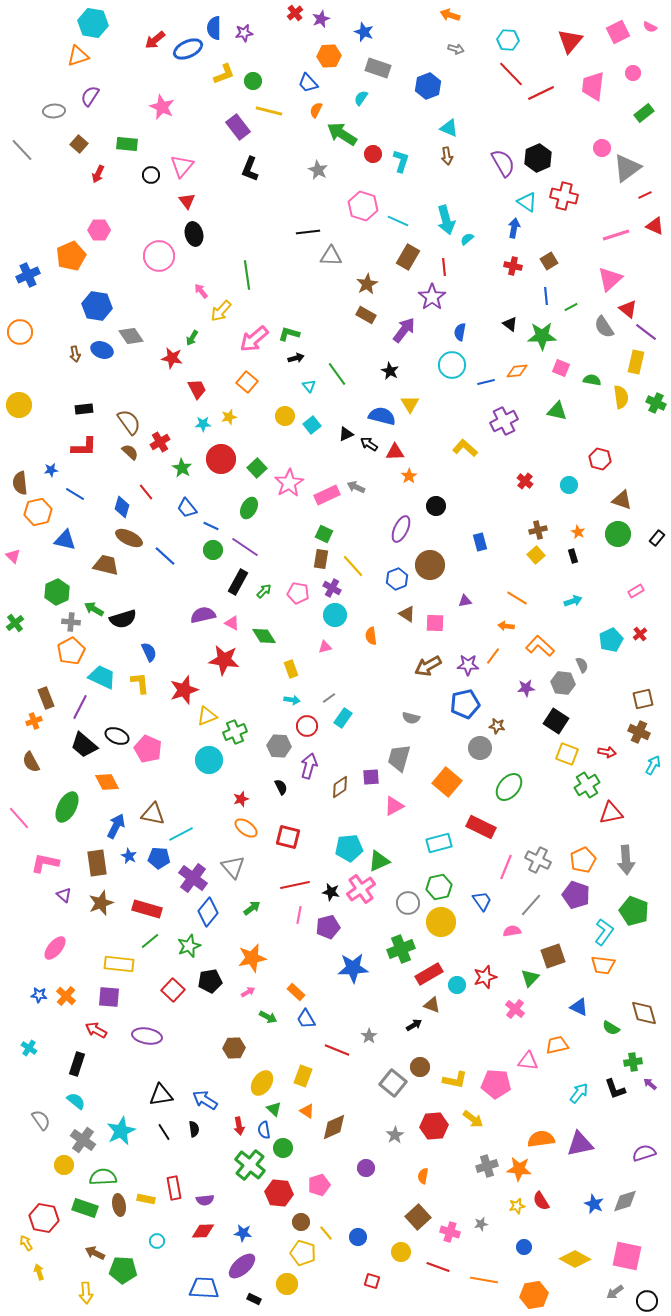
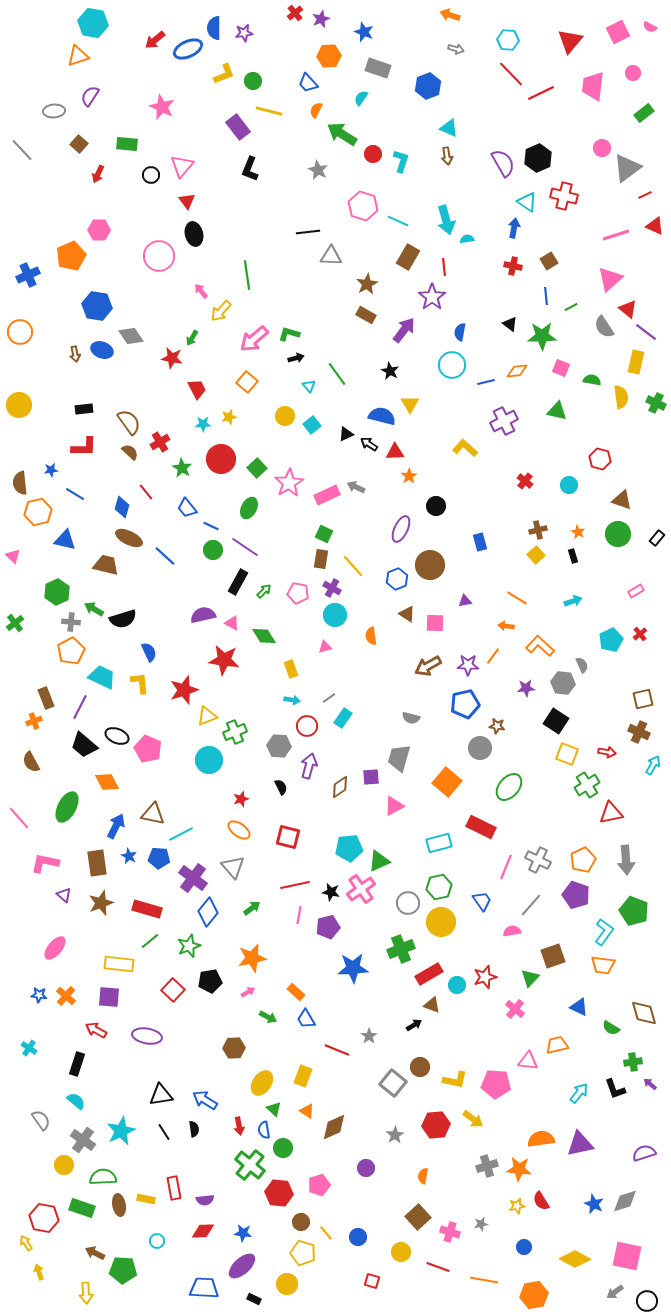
cyan semicircle at (467, 239): rotated 32 degrees clockwise
orange ellipse at (246, 828): moved 7 px left, 2 px down
red hexagon at (434, 1126): moved 2 px right, 1 px up
green rectangle at (85, 1208): moved 3 px left
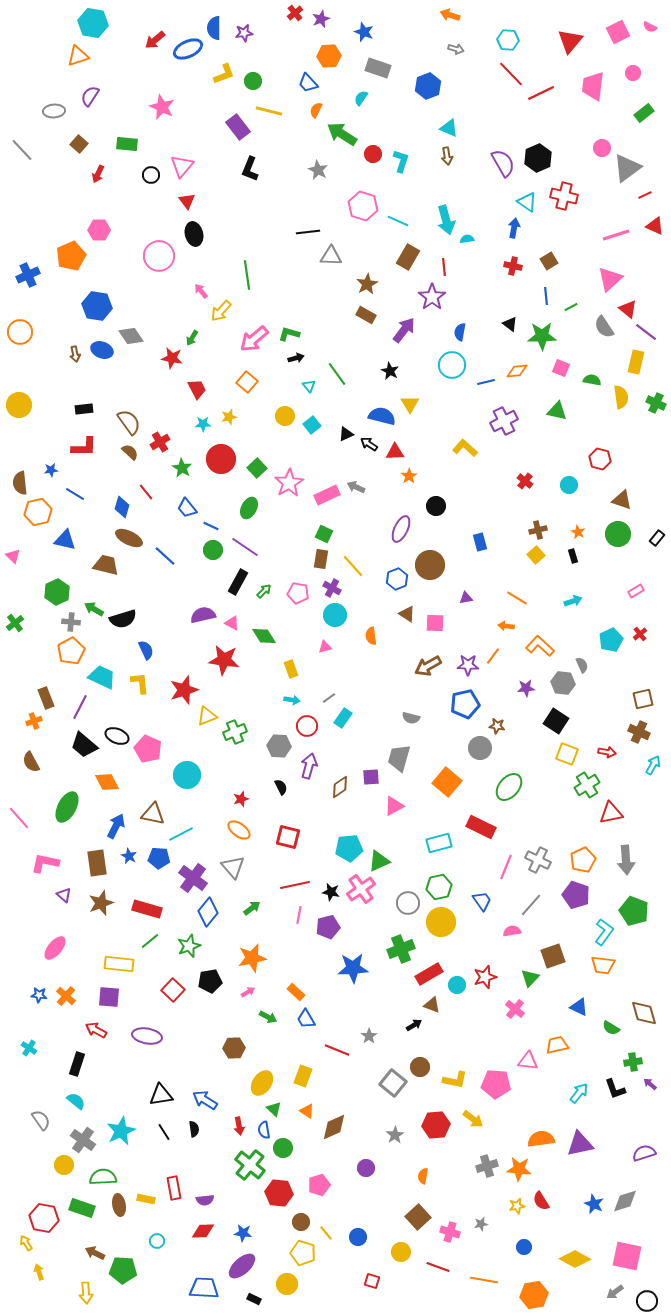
purple triangle at (465, 601): moved 1 px right, 3 px up
blue semicircle at (149, 652): moved 3 px left, 2 px up
cyan circle at (209, 760): moved 22 px left, 15 px down
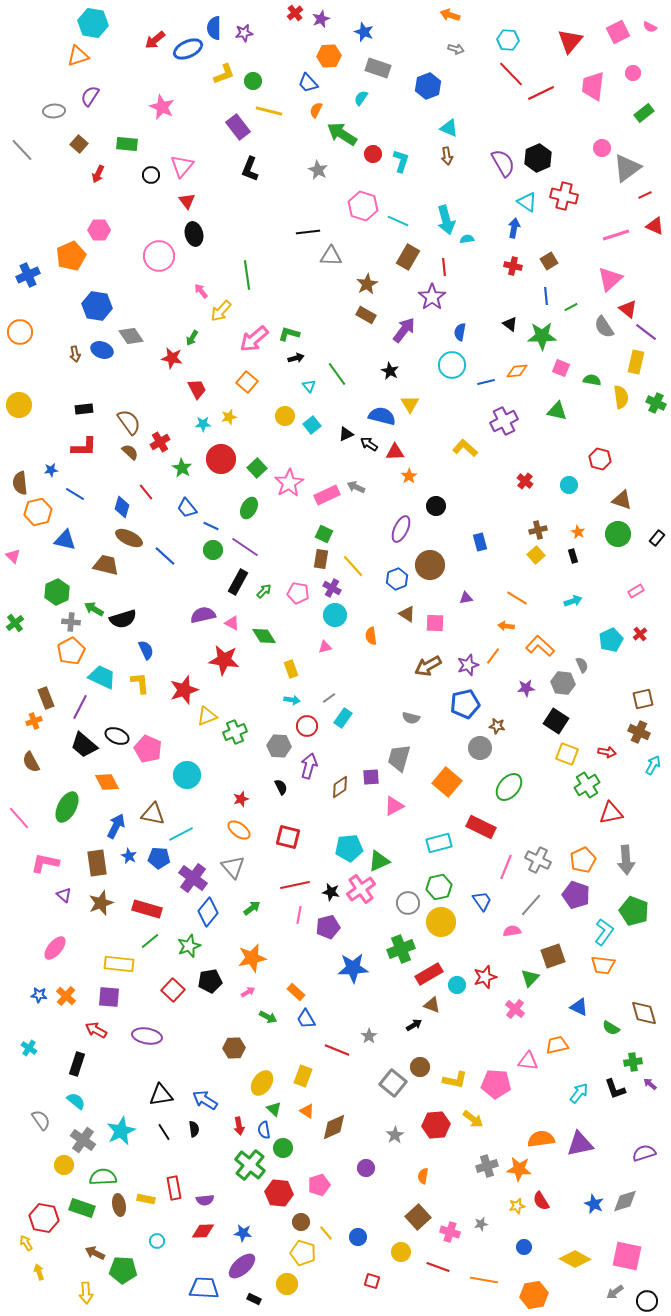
purple star at (468, 665): rotated 20 degrees counterclockwise
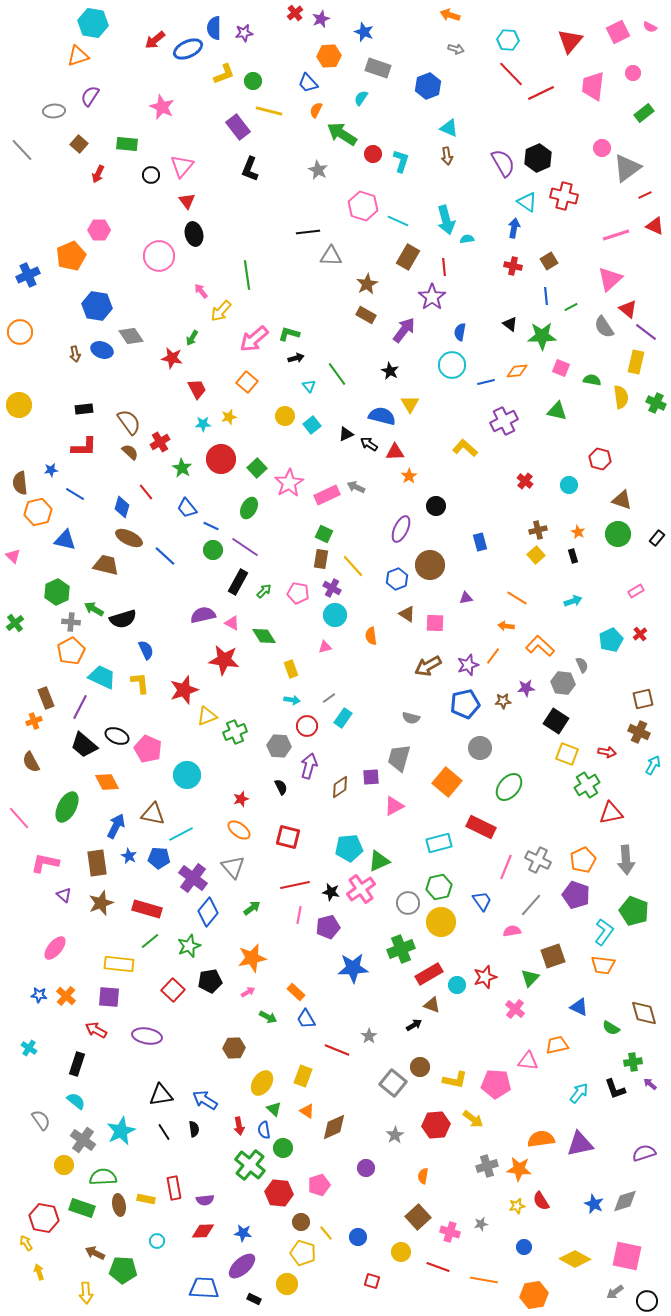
brown star at (497, 726): moved 6 px right, 25 px up; rotated 14 degrees counterclockwise
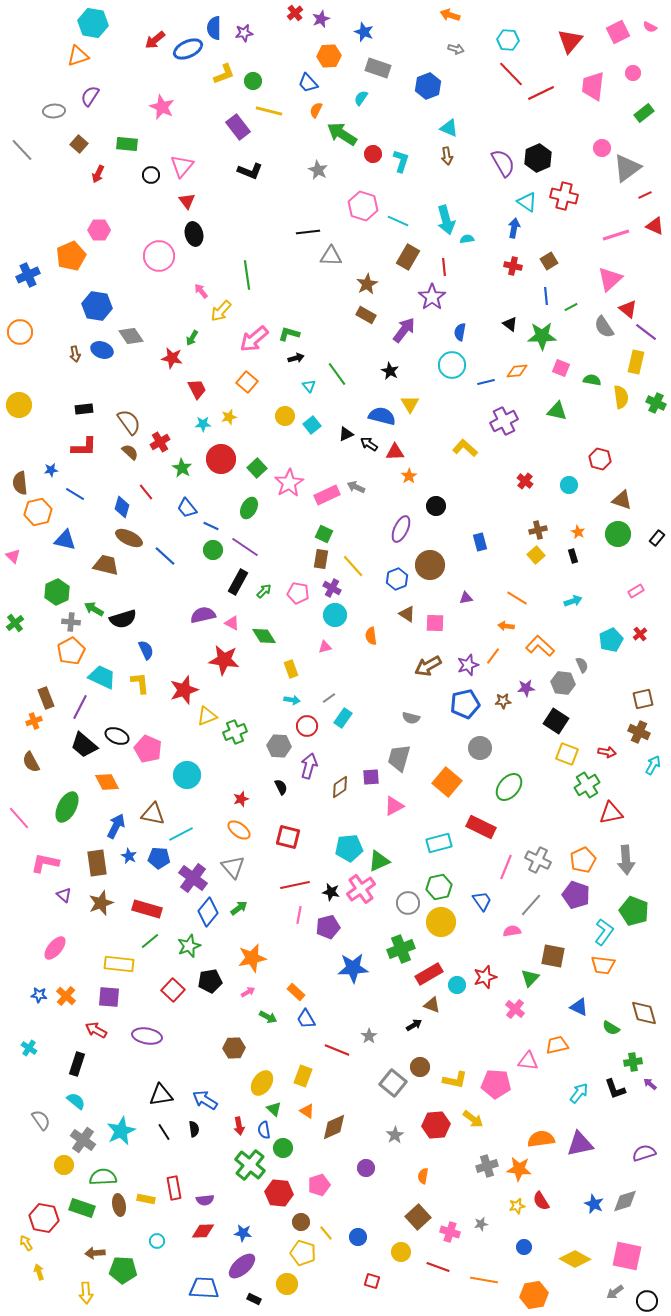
black L-shape at (250, 169): moved 2 px down; rotated 90 degrees counterclockwise
green arrow at (252, 908): moved 13 px left
brown square at (553, 956): rotated 30 degrees clockwise
brown arrow at (95, 1253): rotated 30 degrees counterclockwise
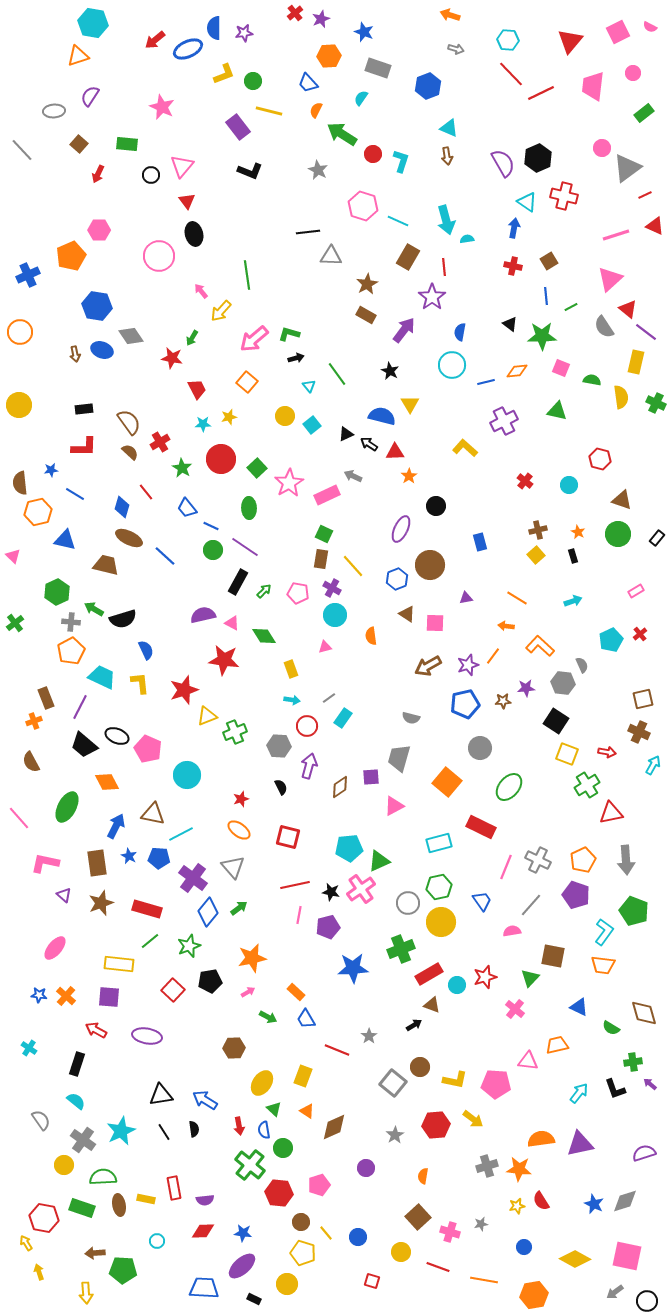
gray arrow at (356, 487): moved 3 px left, 11 px up
green ellipse at (249, 508): rotated 30 degrees counterclockwise
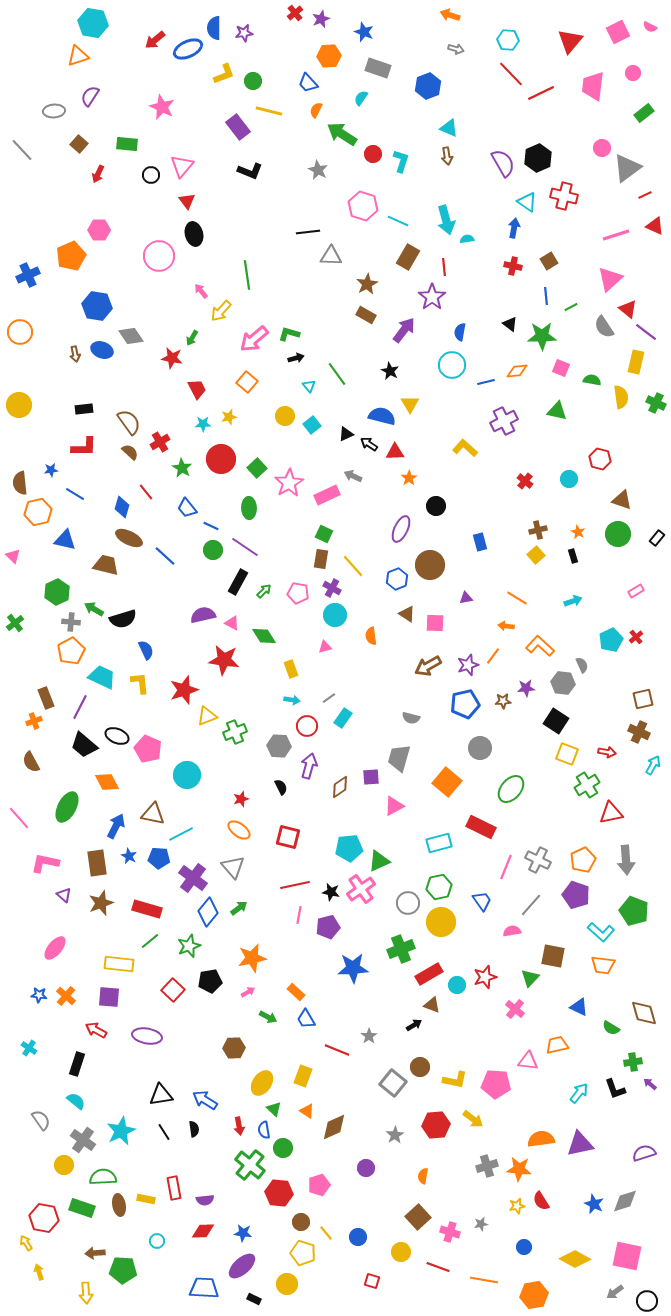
orange star at (409, 476): moved 2 px down
cyan circle at (569, 485): moved 6 px up
red cross at (640, 634): moved 4 px left, 3 px down
green ellipse at (509, 787): moved 2 px right, 2 px down
cyan L-shape at (604, 932): moved 3 px left; rotated 96 degrees clockwise
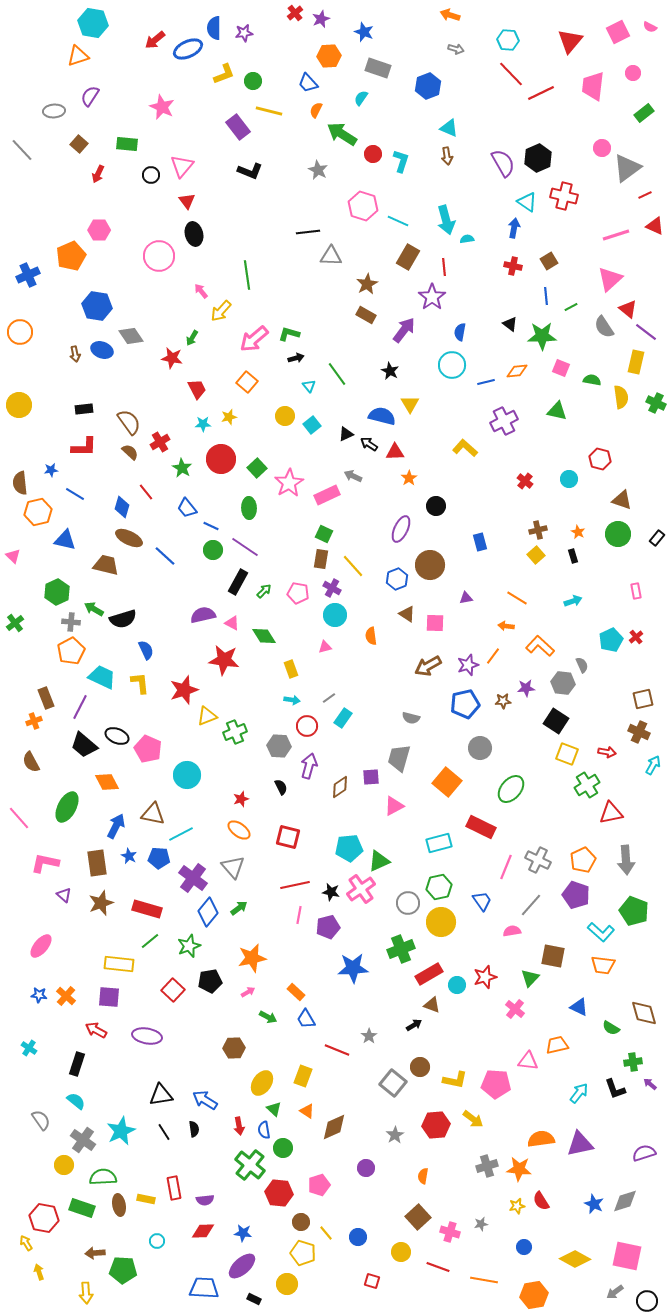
pink rectangle at (636, 591): rotated 70 degrees counterclockwise
pink ellipse at (55, 948): moved 14 px left, 2 px up
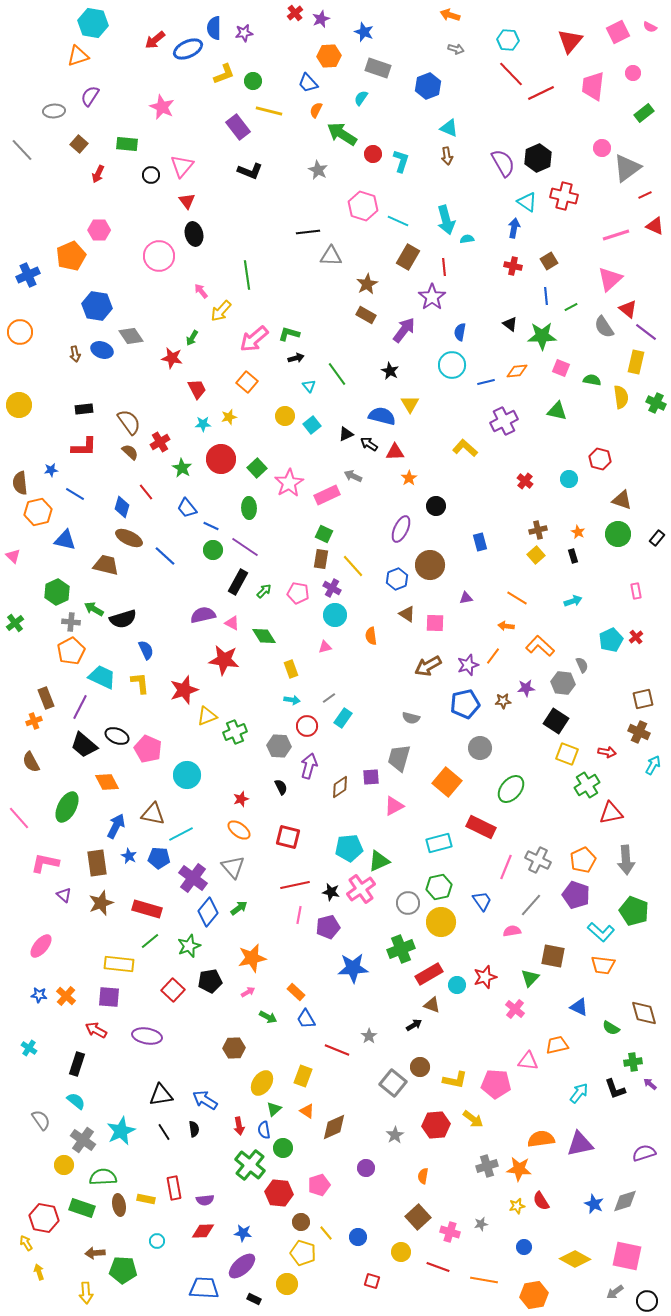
green triangle at (274, 1109): rotated 35 degrees clockwise
